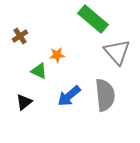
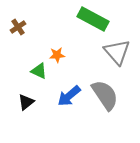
green rectangle: rotated 12 degrees counterclockwise
brown cross: moved 2 px left, 9 px up
gray semicircle: rotated 28 degrees counterclockwise
black triangle: moved 2 px right
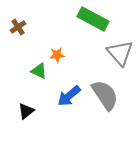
gray triangle: moved 3 px right, 1 px down
black triangle: moved 9 px down
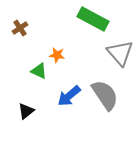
brown cross: moved 2 px right, 1 px down
orange star: rotated 14 degrees clockwise
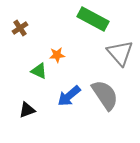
orange star: rotated 14 degrees counterclockwise
black triangle: moved 1 px right, 1 px up; rotated 18 degrees clockwise
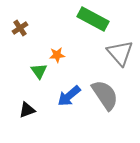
green triangle: rotated 30 degrees clockwise
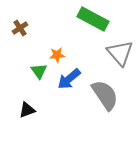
blue arrow: moved 17 px up
